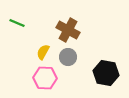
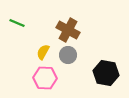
gray circle: moved 2 px up
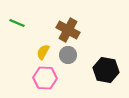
black hexagon: moved 3 px up
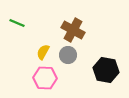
brown cross: moved 5 px right
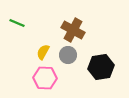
black hexagon: moved 5 px left, 3 px up; rotated 20 degrees counterclockwise
